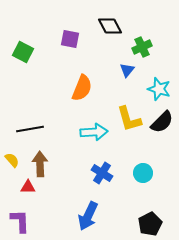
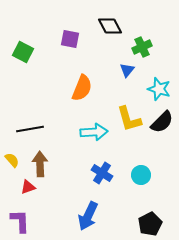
cyan circle: moved 2 px left, 2 px down
red triangle: rotated 21 degrees counterclockwise
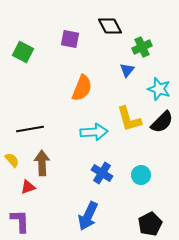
brown arrow: moved 2 px right, 1 px up
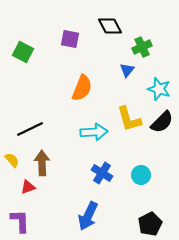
black line: rotated 16 degrees counterclockwise
